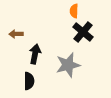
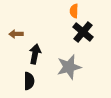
gray star: moved 1 px right, 2 px down
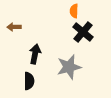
brown arrow: moved 2 px left, 7 px up
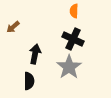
brown arrow: moved 1 px left; rotated 40 degrees counterclockwise
black cross: moved 10 px left, 7 px down; rotated 15 degrees counterclockwise
gray star: rotated 20 degrees counterclockwise
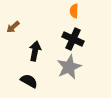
black arrow: moved 3 px up
gray star: rotated 10 degrees clockwise
black semicircle: rotated 60 degrees counterclockwise
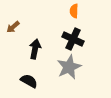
black arrow: moved 2 px up
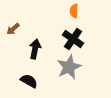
brown arrow: moved 2 px down
black cross: rotated 10 degrees clockwise
